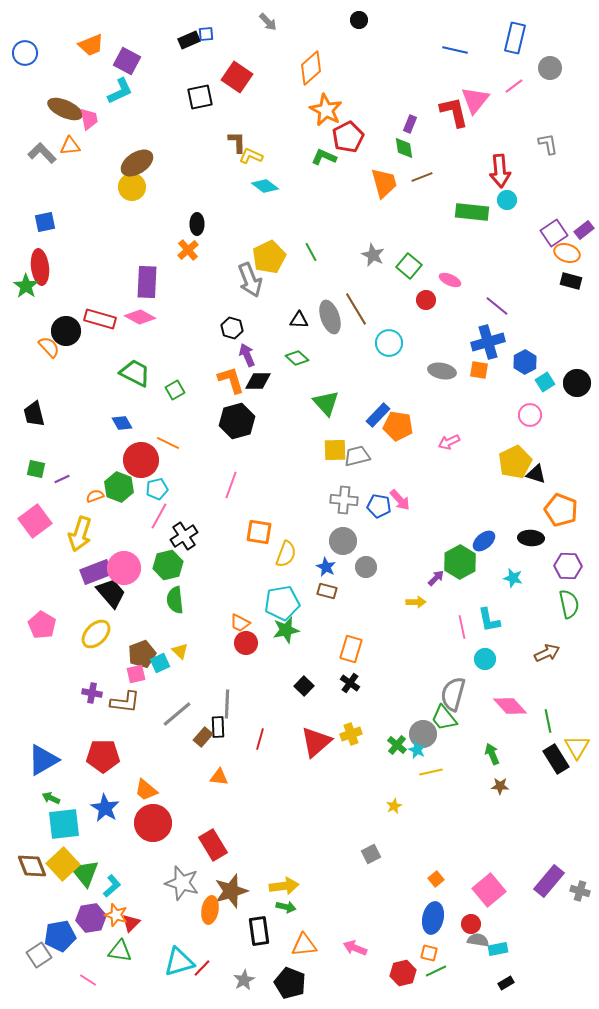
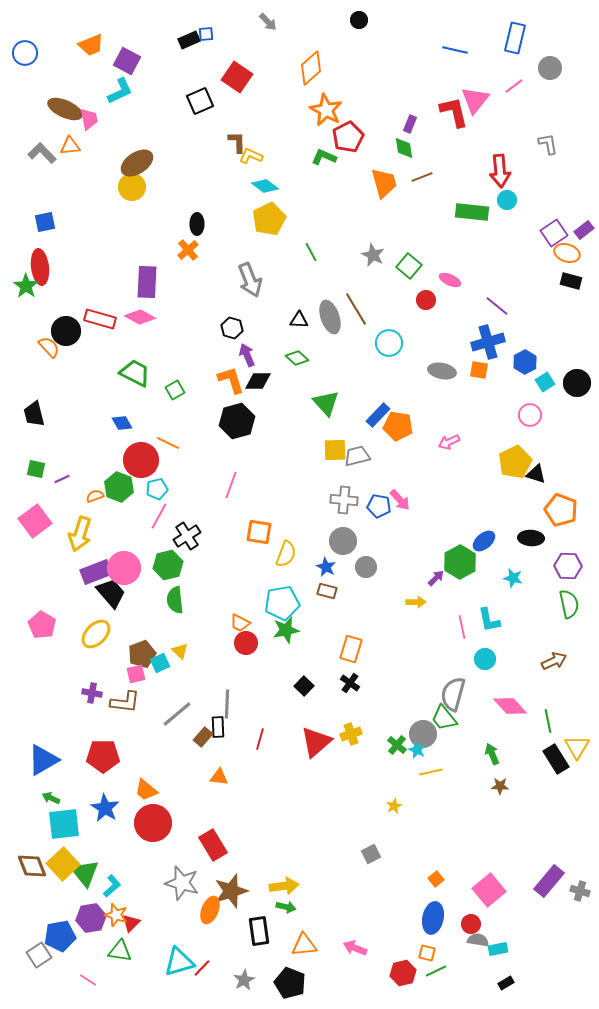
black square at (200, 97): moved 4 px down; rotated 12 degrees counterclockwise
yellow pentagon at (269, 257): moved 38 px up
black cross at (184, 536): moved 3 px right
brown arrow at (547, 653): moved 7 px right, 8 px down
orange ellipse at (210, 910): rotated 12 degrees clockwise
orange square at (429, 953): moved 2 px left
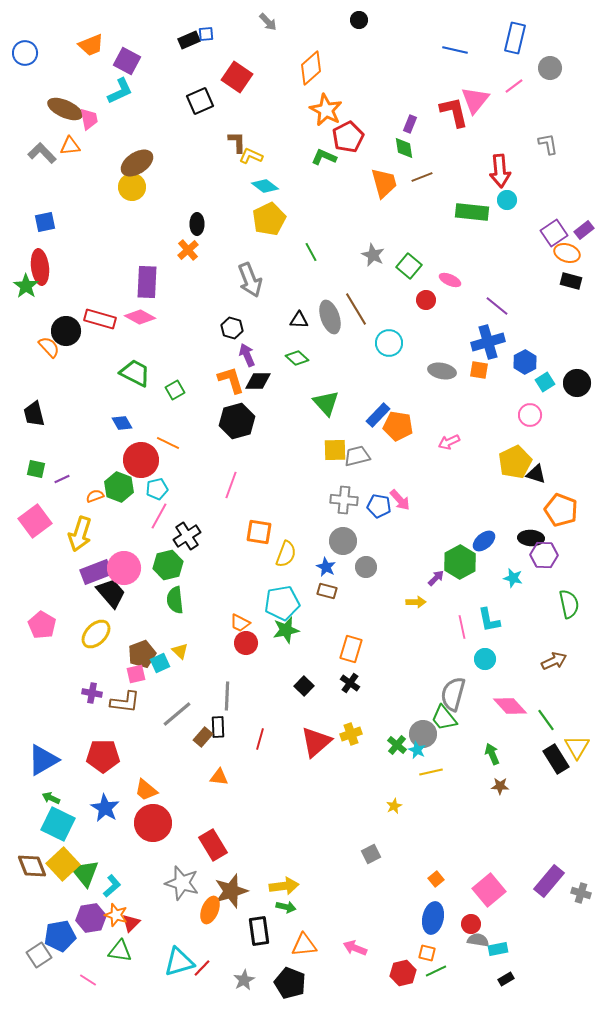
purple hexagon at (568, 566): moved 24 px left, 11 px up
gray line at (227, 704): moved 8 px up
green line at (548, 721): moved 2 px left, 1 px up; rotated 25 degrees counterclockwise
cyan square at (64, 824): moved 6 px left; rotated 32 degrees clockwise
gray cross at (580, 891): moved 1 px right, 2 px down
black rectangle at (506, 983): moved 4 px up
